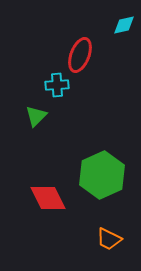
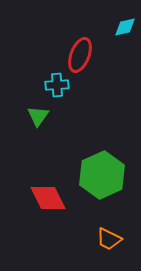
cyan diamond: moved 1 px right, 2 px down
green triangle: moved 2 px right; rotated 10 degrees counterclockwise
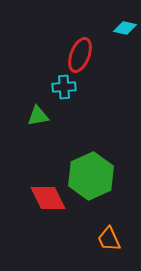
cyan diamond: moved 1 px down; rotated 25 degrees clockwise
cyan cross: moved 7 px right, 2 px down
green triangle: rotated 45 degrees clockwise
green hexagon: moved 11 px left, 1 px down
orange trapezoid: rotated 40 degrees clockwise
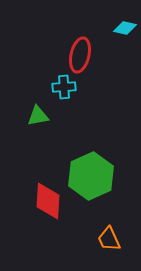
red ellipse: rotated 8 degrees counterclockwise
red diamond: moved 3 px down; rotated 30 degrees clockwise
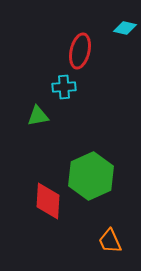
red ellipse: moved 4 px up
orange trapezoid: moved 1 px right, 2 px down
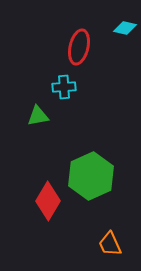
red ellipse: moved 1 px left, 4 px up
red diamond: rotated 27 degrees clockwise
orange trapezoid: moved 3 px down
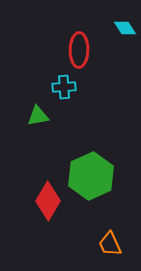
cyan diamond: rotated 45 degrees clockwise
red ellipse: moved 3 px down; rotated 12 degrees counterclockwise
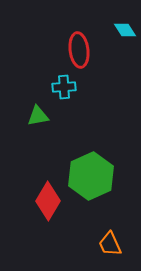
cyan diamond: moved 2 px down
red ellipse: rotated 8 degrees counterclockwise
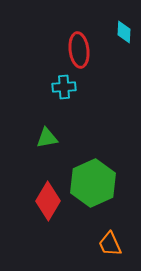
cyan diamond: moved 1 px left, 2 px down; rotated 35 degrees clockwise
green triangle: moved 9 px right, 22 px down
green hexagon: moved 2 px right, 7 px down
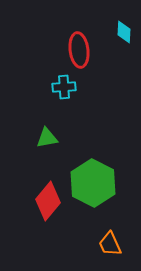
green hexagon: rotated 9 degrees counterclockwise
red diamond: rotated 9 degrees clockwise
